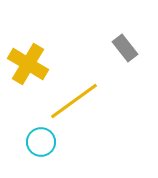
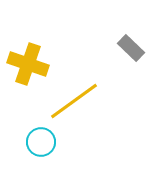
gray rectangle: moved 6 px right; rotated 8 degrees counterclockwise
yellow cross: rotated 12 degrees counterclockwise
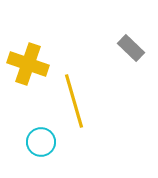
yellow line: rotated 70 degrees counterclockwise
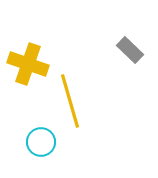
gray rectangle: moved 1 px left, 2 px down
yellow line: moved 4 px left
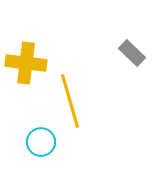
gray rectangle: moved 2 px right, 3 px down
yellow cross: moved 2 px left, 1 px up; rotated 12 degrees counterclockwise
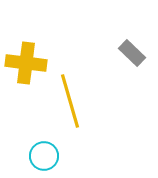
cyan circle: moved 3 px right, 14 px down
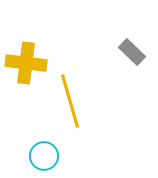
gray rectangle: moved 1 px up
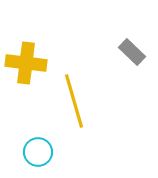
yellow line: moved 4 px right
cyan circle: moved 6 px left, 4 px up
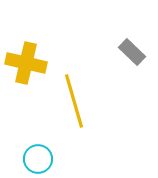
yellow cross: rotated 6 degrees clockwise
cyan circle: moved 7 px down
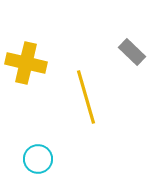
yellow line: moved 12 px right, 4 px up
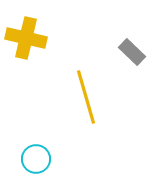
yellow cross: moved 25 px up
cyan circle: moved 2 px left
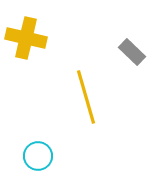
cyan circle: moved 2 px right, 3 px up
